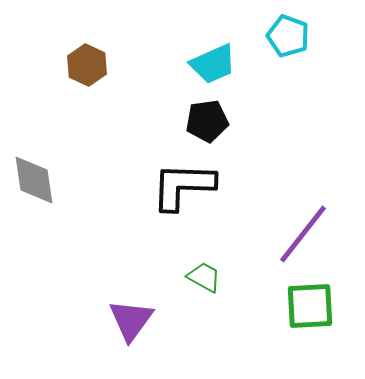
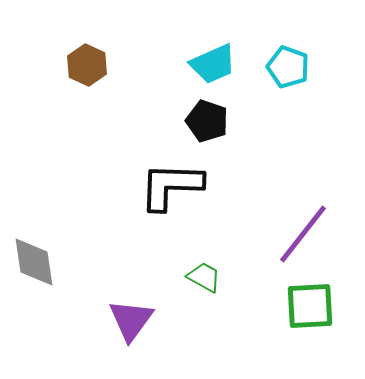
cyan pentagon: moved 31 px down
black pentagon: rotated 27 degrees clockwise
gray diamond: moved 82 px down
black L-shape: moved 12 px left
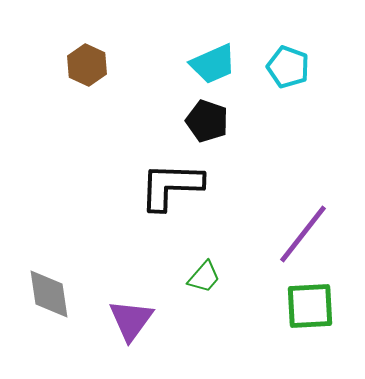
gray diamond: moved 15 px right, 32 px down
green trapezoid: rotated 102 degrees clockwise
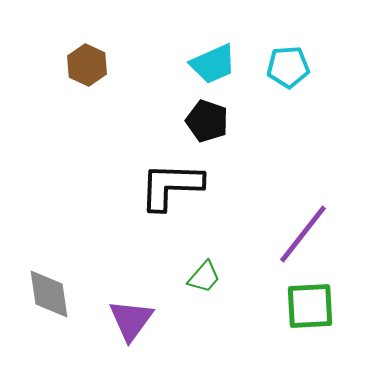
cyan pentagon: rotated 24 degrees counterclockwise
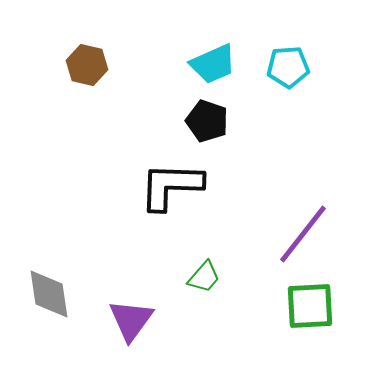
brown hexagon: rotated 12 degrees counterclockwise
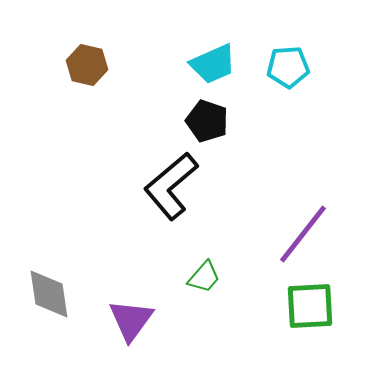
black L-shape: rotated 42 degrees counterclockwise
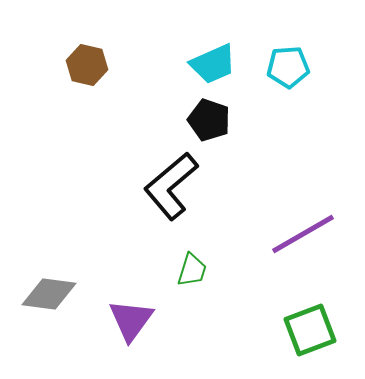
black pentagon: moved 2 px right, 1 px up
purple line: rotated 22 degrees clockwise
green trapezoid: moved 12 px left, 7 px up; rotated 24 degrees counterclockwise
gray diamond: rotated 74 degrees counterclockwise
green square: moved 24 px down; rotated 18 degrees counterclockwise
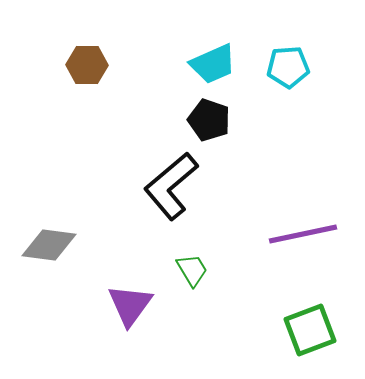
brown hexagon: rotated 12 degrees counterclockwise
purple line: rotated 18 degrees clockwise
green trapezoid: rotated 48 degrees counterclockwise
gray diamond: moved 49 px up
purple triangle: moved 1 px left, 15 px up
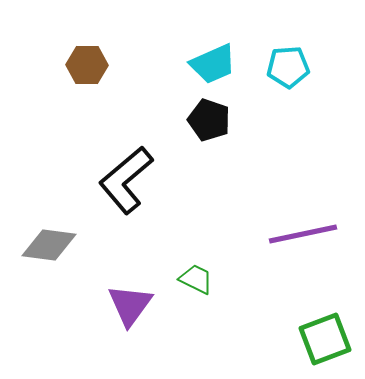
black L-shape: moved 45 px left, 6 px up
green trapezoid: moved 4 px right, 9 px down; rotated 33 degrees counterclockwise
green square: moved 15 px right, 9 px down
